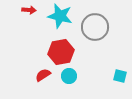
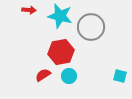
gray circle: moved 4 px left
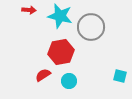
cyan circle: moved 5 px down
